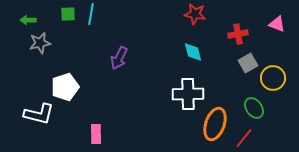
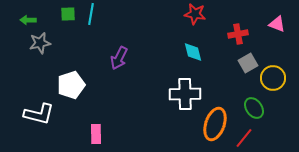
white pentagon: moved 6 px right, 2 px up
white cross: moved 3 px left
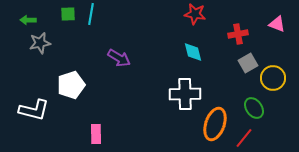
purple arrow: rotated 85 degrees counterclockwise
white L-shape: moved 5 px left, 4 px up
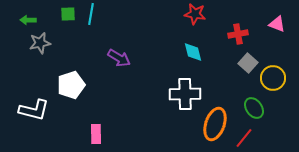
gray square: rotated 18 degrees counterclockwise
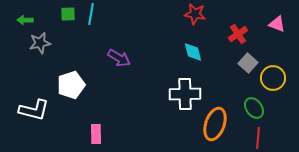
green arrow: moved 3 px left
red cross: rotated 24 degrees counterclockwise
red line: moved 14 px right; rotated 35 degrees counterclockwise
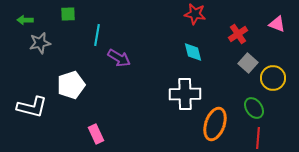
cyan line: moved 6 px right, 21 px down
white L-shape: moved 2 px left, 3 px up
pink rectangle: rotated 24 degrees counterclockwise
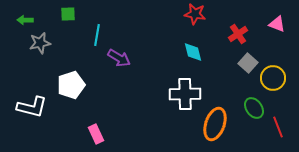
red line: moved 20 px right, 11 px up; rotated 25 degrees counterclockwise
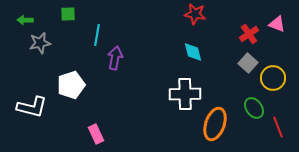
red cross: moved 11 px right
purple arrow: moved 4 px left; rotated 110 degrees counterclockwise
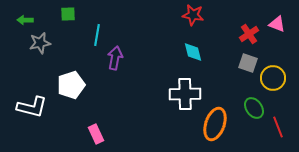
red star: moved 2 px left, 1 px down
gray square: rotated 24 degrees counterclockwise
